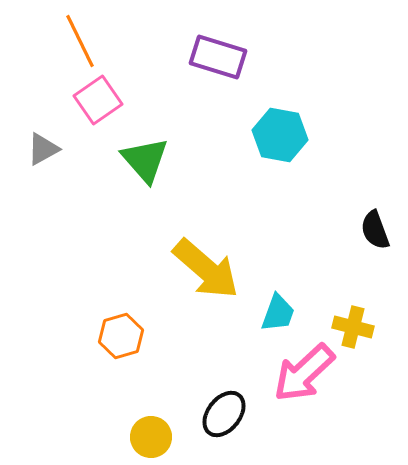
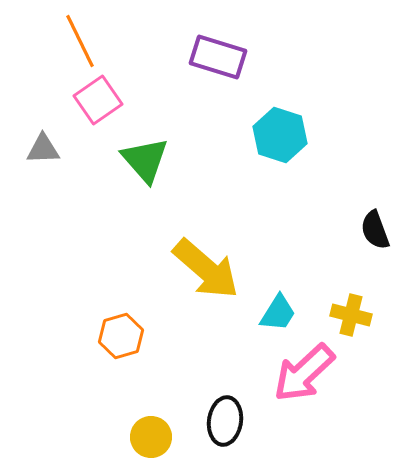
cyan hexagon: rotated 8 degrees clockwise
gray triangle: rotated 27 degrees clockwise
cyan trapezoid: rotated 12 degrees clockwise
yellow cross: moved 2 px left, 12 px up
black ellipse: moved 1 px right, 7 px down; rotated 30 degrees counterclockwise
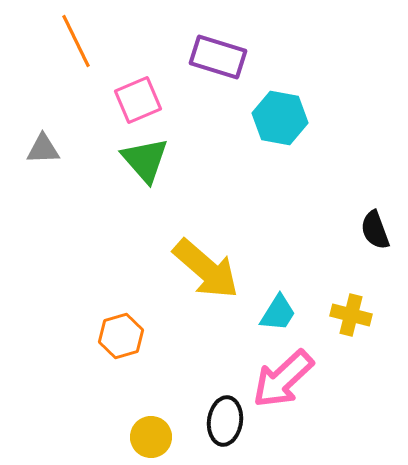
orange line: moved 4 px left
pink square: moved 40 px right; rotated 12 degrees clockwise
cyan hexagon: moved 17 px up; rotated 8 degrees counterclockwise
pink arrow: moved 21 px left, 6 px down
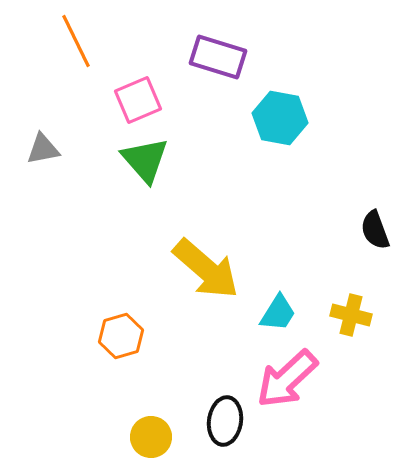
gray triangle: rotated 9 degrees counterclockwise
pink arrow: moved 4 px right
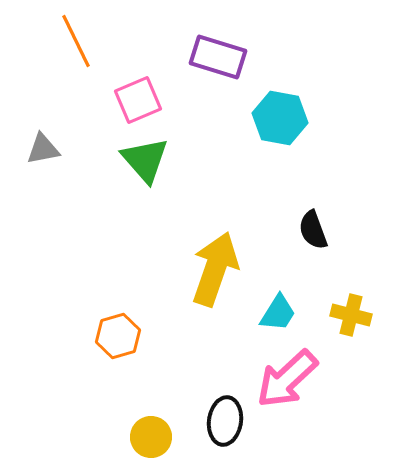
black semicircle: moved 62 px left
yellow arrow: moved 9 px right; rotated 112 degrees counterclockwise
orange hexagon: moved 3 px left
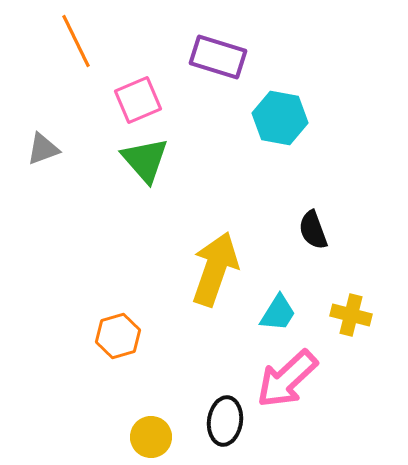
gray triangle: rotated 9 degrees counterclockwise
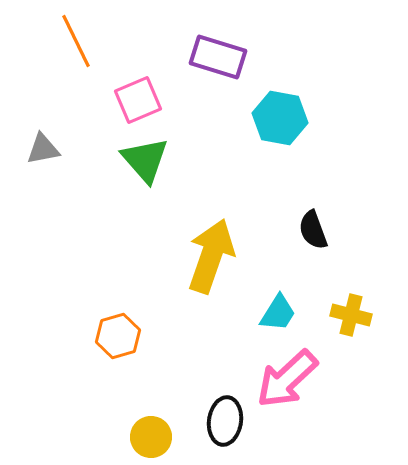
gray triangle: rotated 9 degrees clockwise
yellow arrow: moved 4 px left, 13 px up
